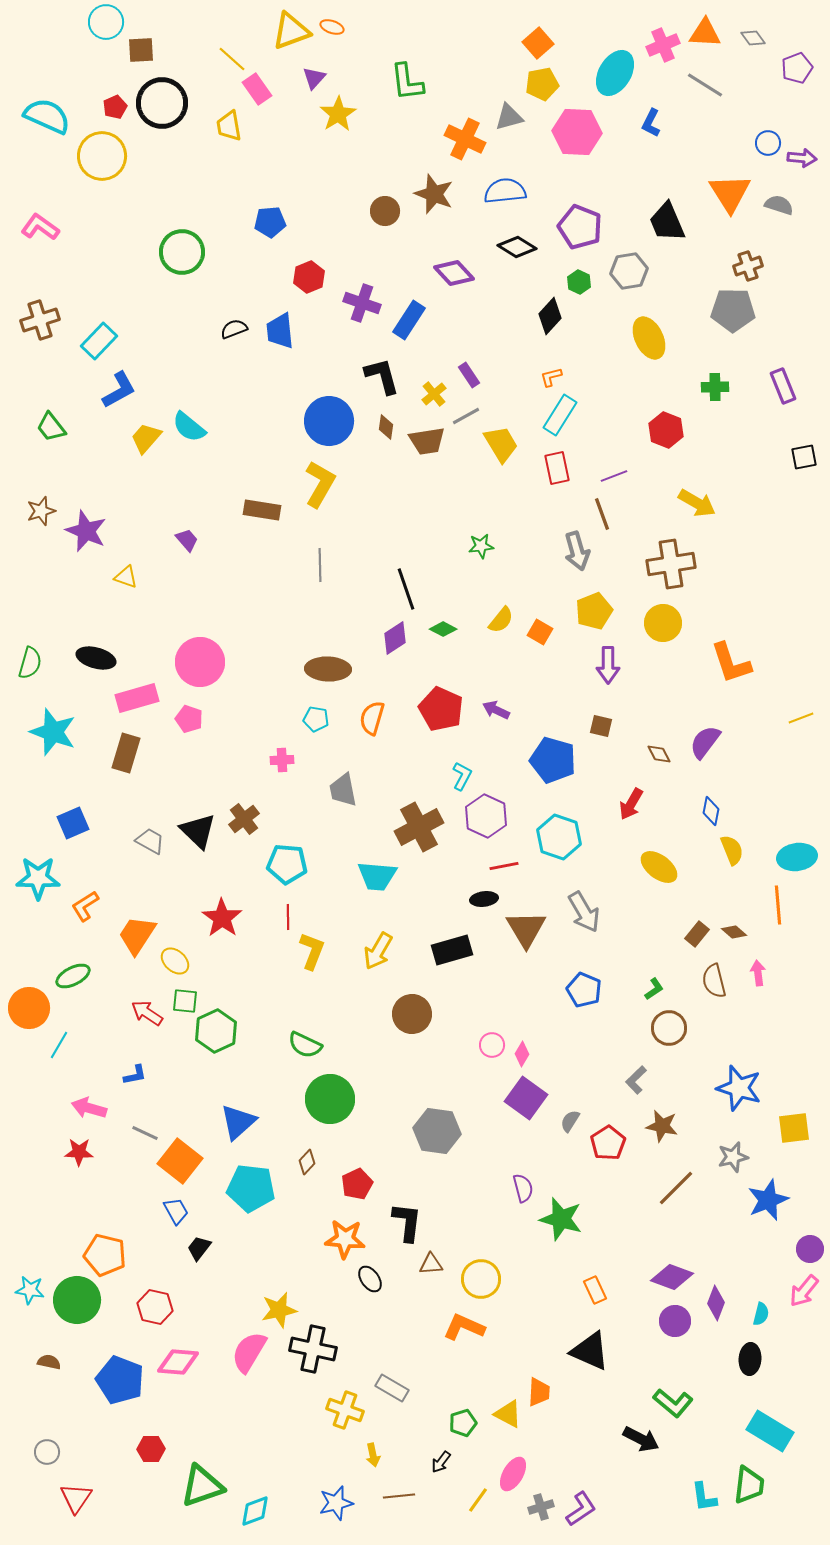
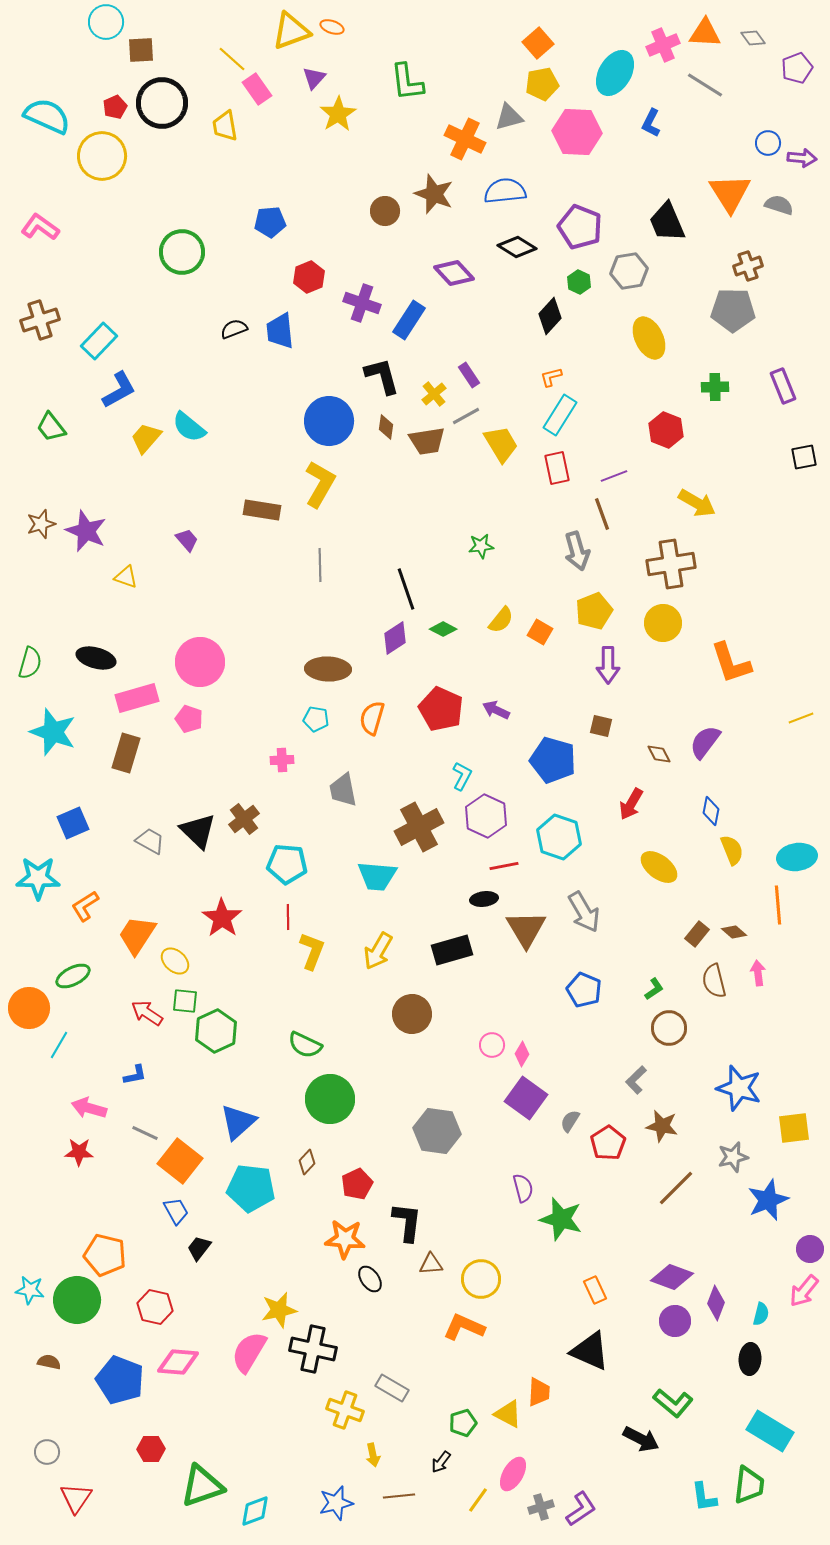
yellow trapezoid at (229, 126): moved 4 px left
brown star at (41, 511): moved 13 px down
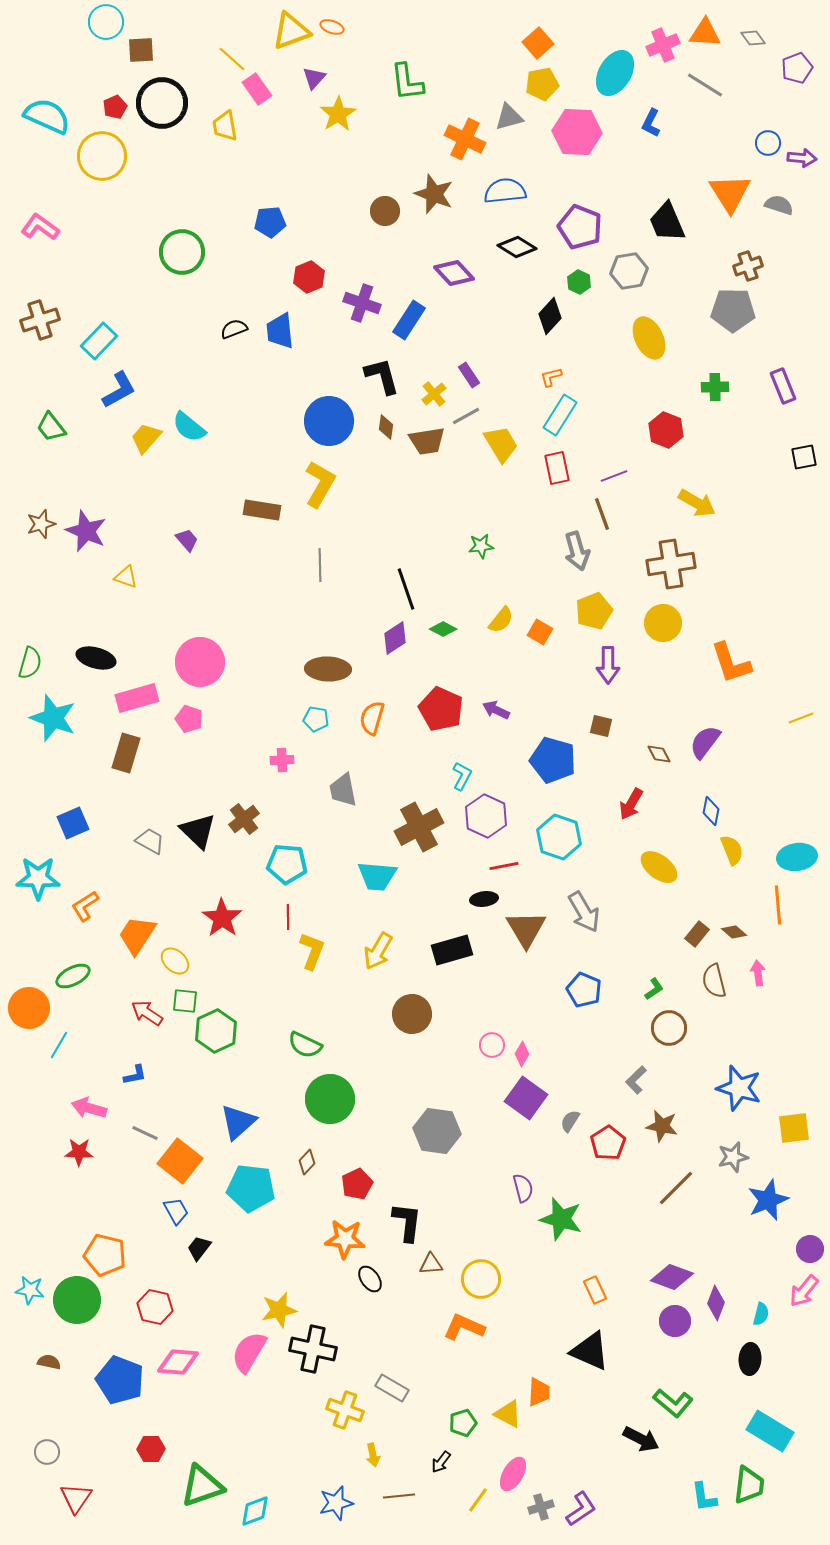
cyan star at (53, 732): moved 14 px up
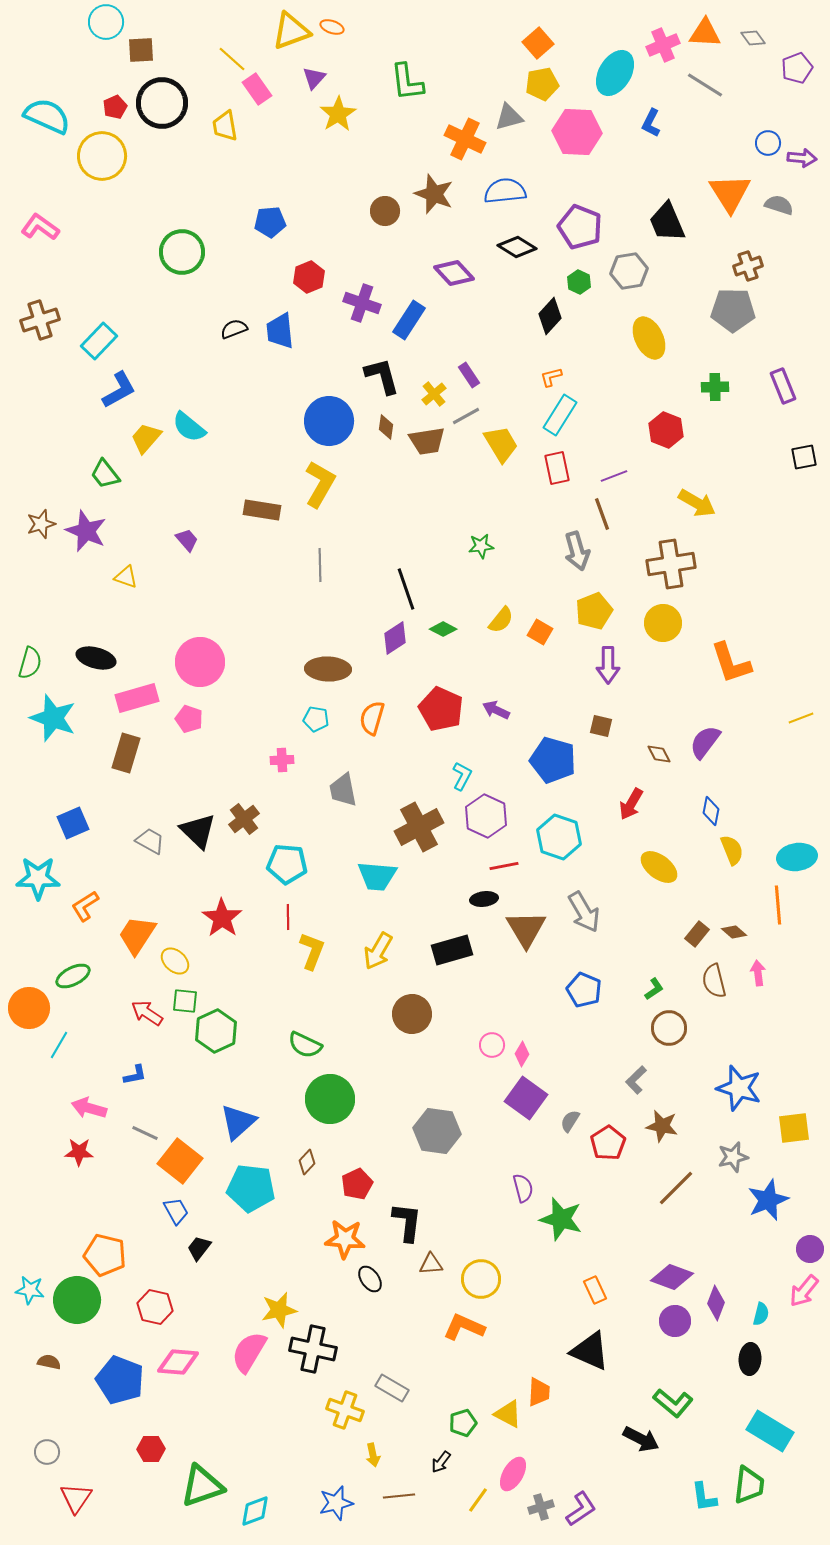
green trapezoid at (51, 427): moved 54 px right, 47 px down
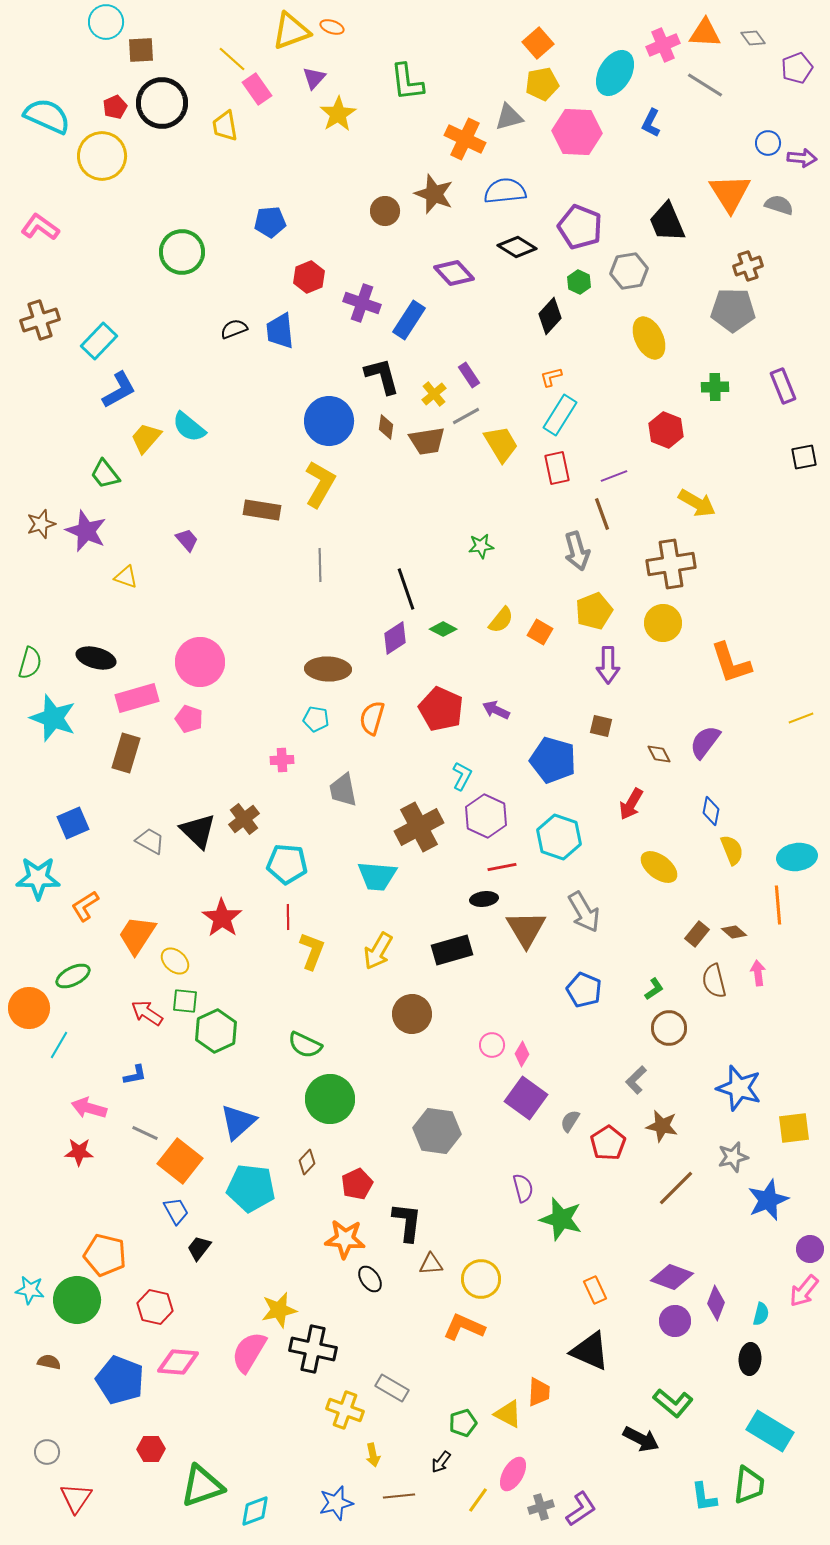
red line at (504, 866): moved 2 px left, 1 px down
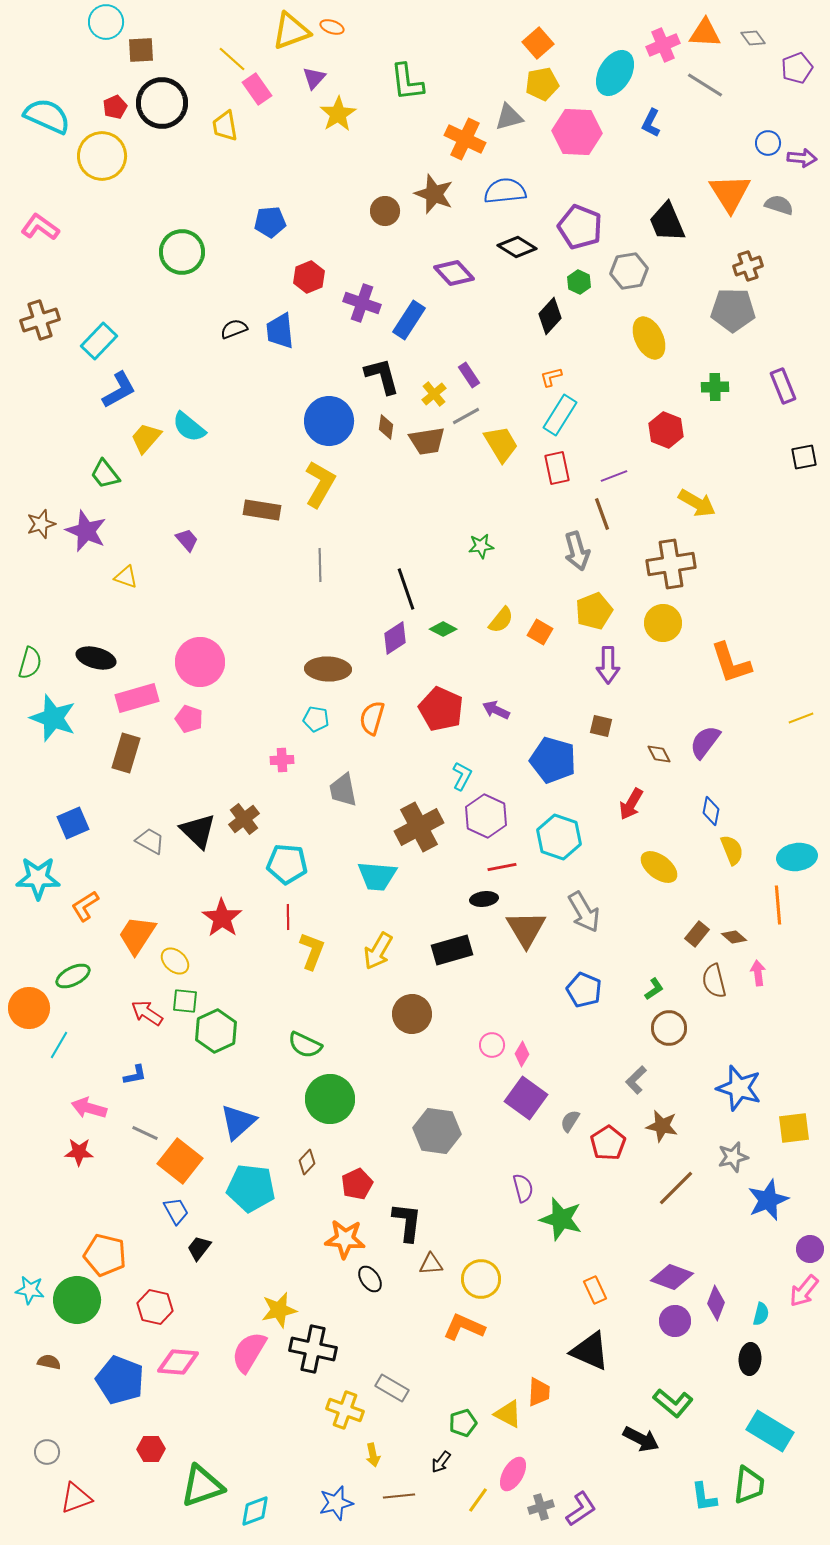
brown diamond at (734, 932): moved 5 px down
red triangle at (76, 1498): rotated 36 degrees clockwise
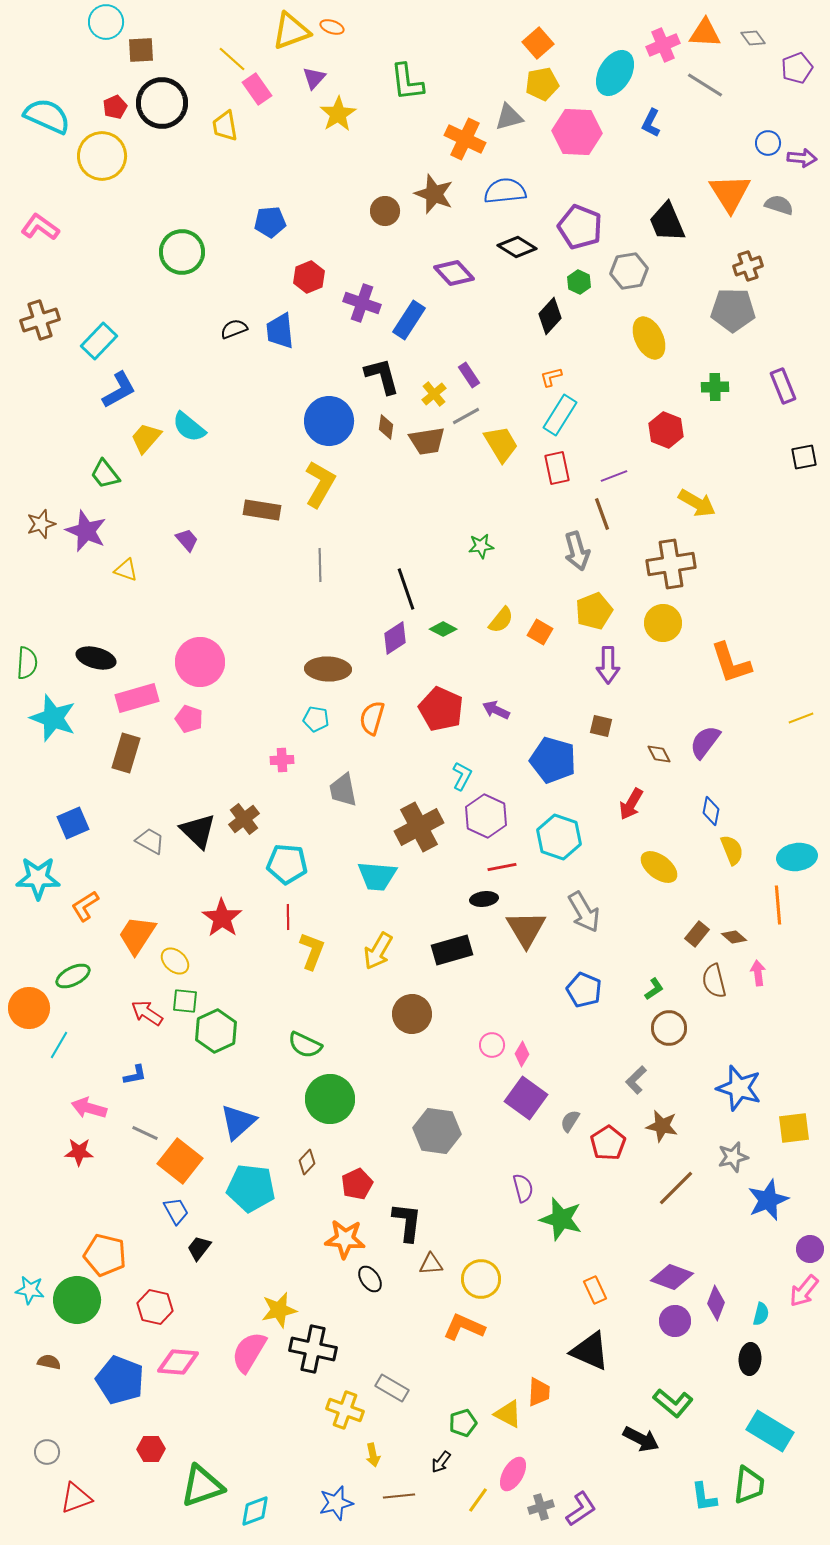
yellow triangle at (126, 577): moved 7 px up
green semicircle at (30, 663): moved 3 px left; rotated 12 degrees counterclockwise
